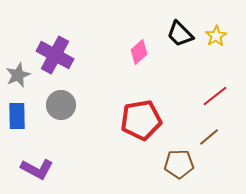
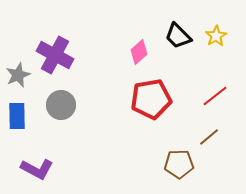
black trapezoid: moved 2 px left, 2 px down
red pentagon: moved 10 px right, 21 px up
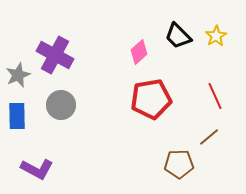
red line: rotated 76 degrees counterclockwise
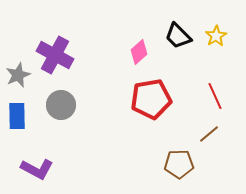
brown line: moved 3 px up
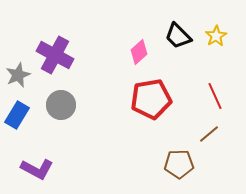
blue rectangle: moved 1 px up; rotated 32 degrees clockwise
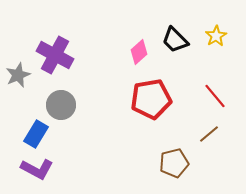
black trapezoid: moved 3 px left, 4 px down
red line: rotated 16 degrees counterclockwise
blue rectangle: moved 19 px right, 19 px down
brown pentagon: moved 5 px left, 1 px up; rotated 12 degrees counterclockwise
